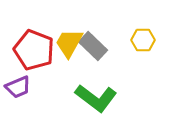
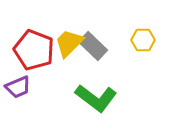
yellow trapezoid: rotated 16 degrees clockwise
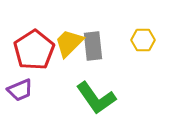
gray rectangle: rotated 40 degrees clockwise
red pentagon: rotated 18 degrees clockwise
purple trapezoid: moved 2 px right, 3 px down
green L-shape: rotated 18 degrees clockwise
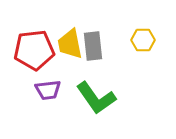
yellow trapezoid: moved 1 px right, 1 px down; rotated 56 degrees counterclockwise
red pentagon: rotated 27 degrees clockwise
purple trapezoid: moved 28 px right; rotated 16 degrees clockwise
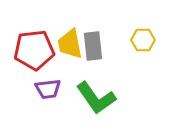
purple trapezoid: moved 1 px up
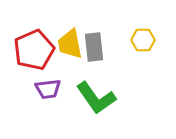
gray rectangle: moved 1 px right, 1 px down
red pentagon: rotated 18 degrees counterclockwise
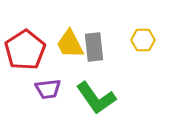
yellow trapezoid: rotated 16 degrees counterclockwise
red pentagon: moved 9 px left; rotated 9 degrees counterclockwise
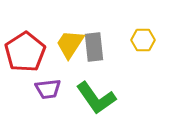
yellow trapezoid: rotated 60 degrees clockwise
red pentagon: moved 2 px down
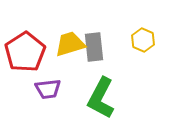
yellow hexagon: rotated 25 degrees clockwise
yellow trapezoid: rotated 40 degrees clockwise
green L-shape: moved 5 px right; rotated 63 degrees clockwise
